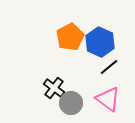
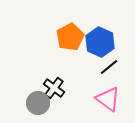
gray circle: moved 33 px left
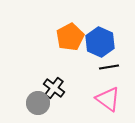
black line: rotated 30 degrees clockwise
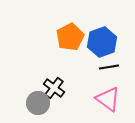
blue hexagon: moved 2 px right; rotated 16 degrees clockwise
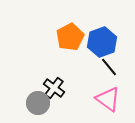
black line: rotated 60 degrees clockwise
